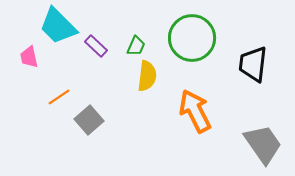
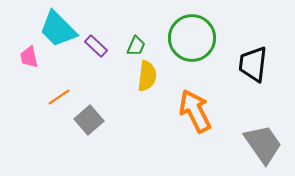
cyan trapezoid: moved 3 px down
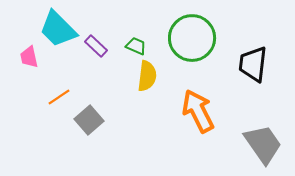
green trapezoid: rotated 90 degrees counterclockwise
orange arrow: moved 3 px right
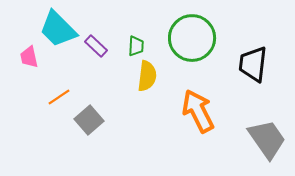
green trapezoid: rotated 70 degrees clockwise
gray trapezoid: moved 4 px right, 5 px up
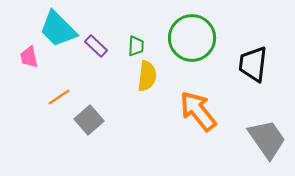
orange arrow: rotated 12 degrees counterclockwise
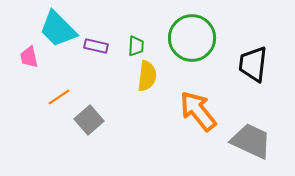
purple rectangle: rotated 30 degrees counterclockwise
gray trapezoid: moved 16 px left, 2 px down; rotated 30 degrees counterclockwise
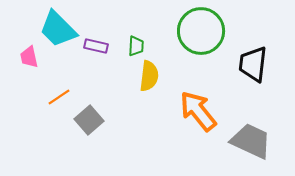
green circle: moved 9 px right, 7 px up
yellow semicircle: moved 2 px right
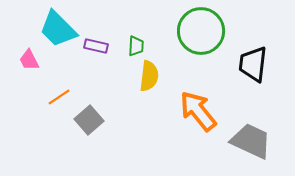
pink trapezoid: moved 3 px down; rotated 15 degrees counterclockwise
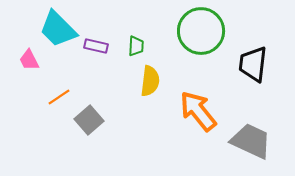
yellow semicircle: moved 1 px right, 5 px down
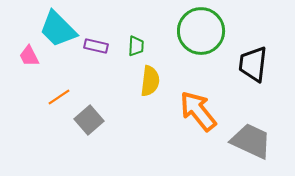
pink trapezoid: moved 4 px up
